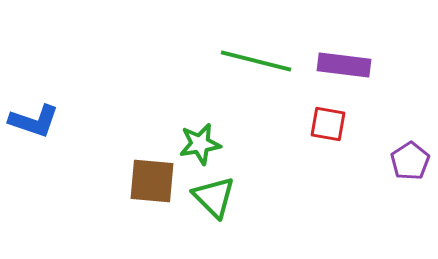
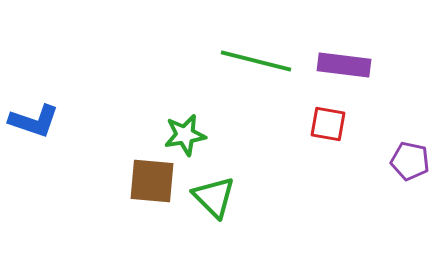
green star: moved 15 px left, 9 px up
purple pentagon: rotated 27 degrees counterclockwise
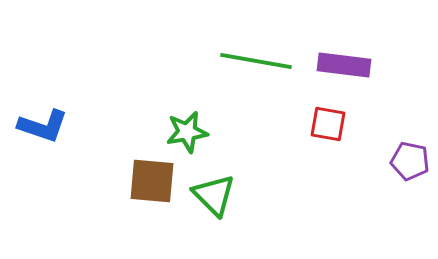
green line: rotated 4 degrees counterclockwise
blue L-shape: moved 9 px right, 5 px down
green star: moved 2 px right, 3 px up
green triangle: moved 2 px up
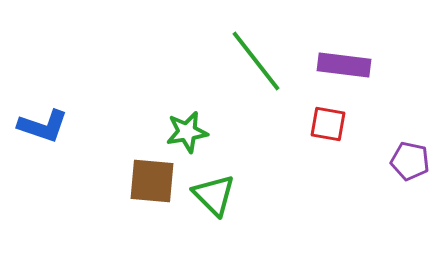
green line: rotated 42 degrees clockwise
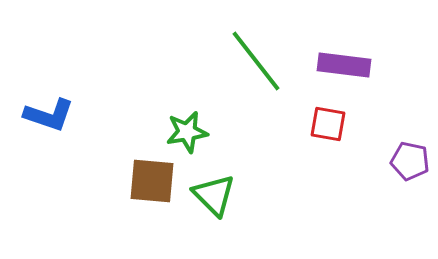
blue L-shape: moved 6 px right, 11 px up
